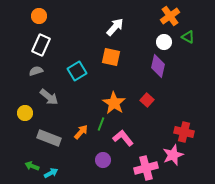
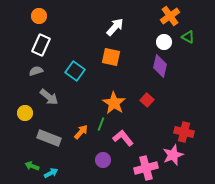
purple diamond: moved 2 px right
cyan square: moved 2 px left; rotated 24 degrees counterclockwise
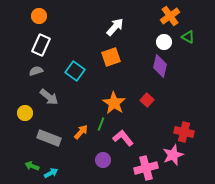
orange square: rotated 30 degrees counterclockwise
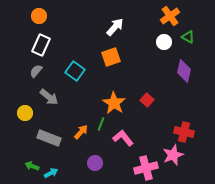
purple diamond: moved 24 px right, 5 px down
gray semicircle: rotated 32 degrees counterclockwise
purple circle: moved 8 px left, 3 px down
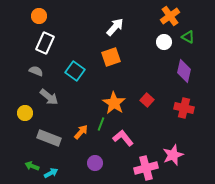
white rectangle: moved 4 px right, 2 px up
gray semicircle: rotated 72 degrees clockwise
red cross: moved 24 px up
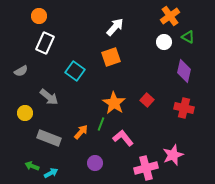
gray semicircle: moved 15 px left; rotated 128 degrees clockwise
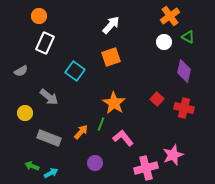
white arrow: moved 4 px left, 2 px up
red square: moved 10 px right, 1 px up
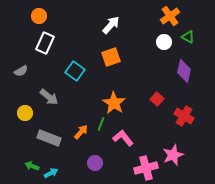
red cross: moved 8 px down; rotated 18 degrees clockwise
